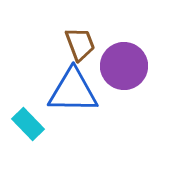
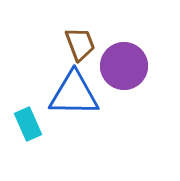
blue triangle: moved 1 px right, 3 px down
cyan rectangle: rotated 20 degrees clockwise
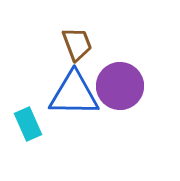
brown trapezoid: moved 3 px left
purple circle: moved 4 px left, 20 px down
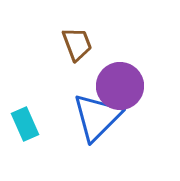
blue triangle: moved 23 px right, 23 px down; rotated 46 degrees counterclockwise
cyan rectangle: moved 3 px left
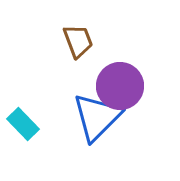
brown trapezoid: moved 1 px right, 3 px up
cyan rectangle: moved 2 px left; rotated 20 degrees counterclockwise
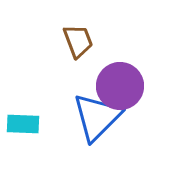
cyan rectangle: rotated 44 degrees counterclockwise
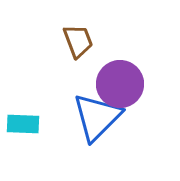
purple circle: moved 2 px up
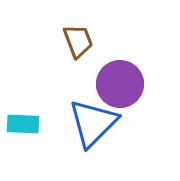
blue triangle: moved 4 px left, 6 px down
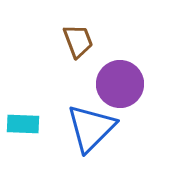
blue triangle: moved 2 px left, 5 px down
